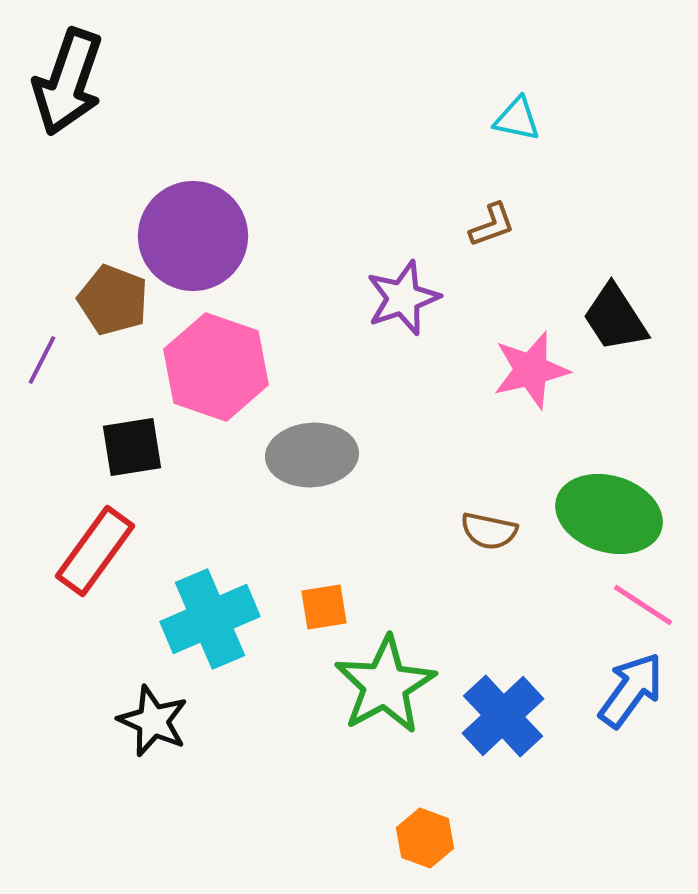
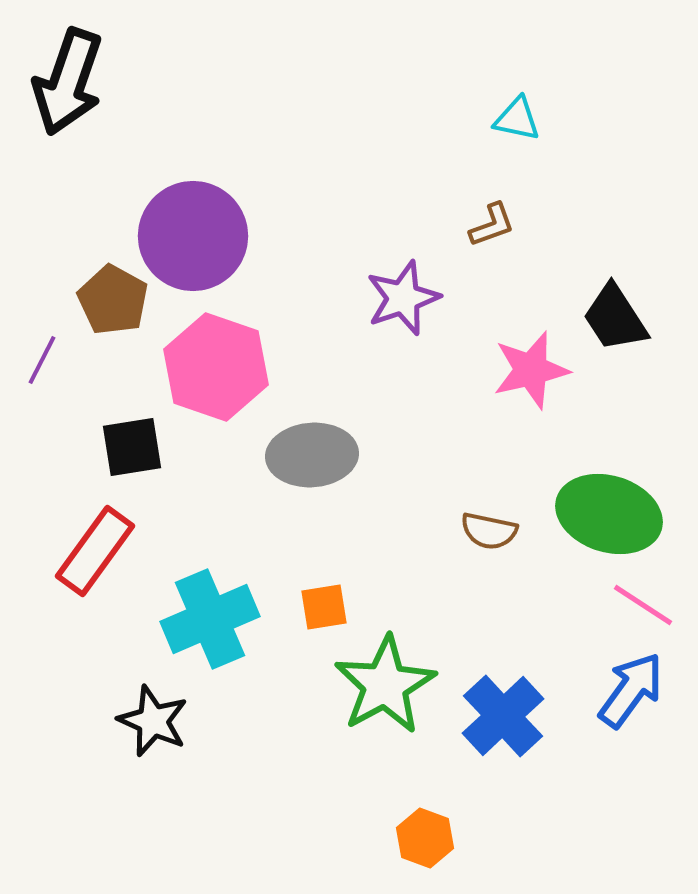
brown pentagon: rotated 8 degrees clockwise
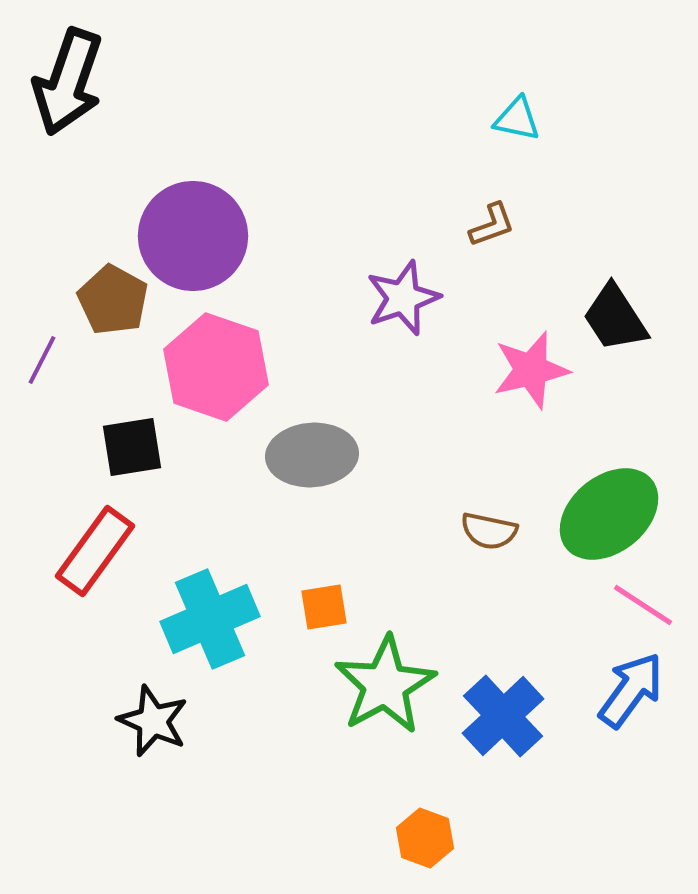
green ellipse: rotated 56 degrees counterclockwise
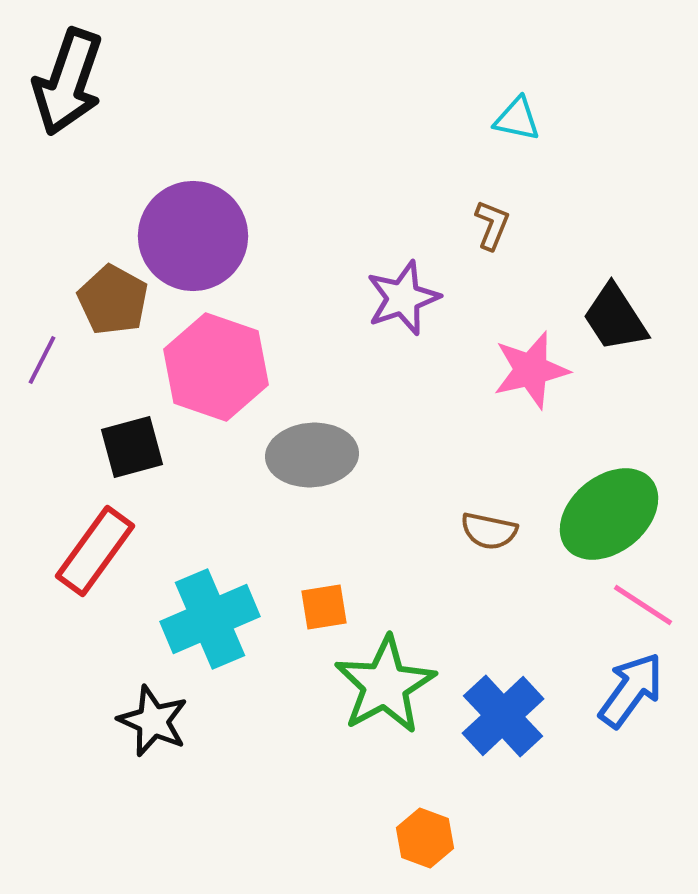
brown L-shape: rotated 48 degrees counterclockwise
black square: rotated 6 degrees counterclockwise
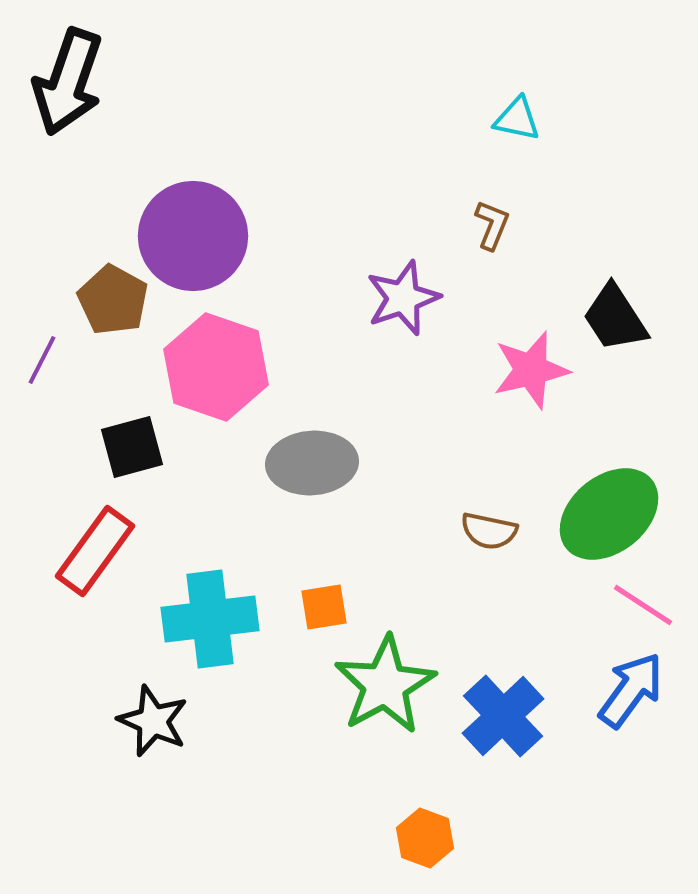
gray ellipse: moved 8 px down
cyan cross: rotated 16 degrees clockwise
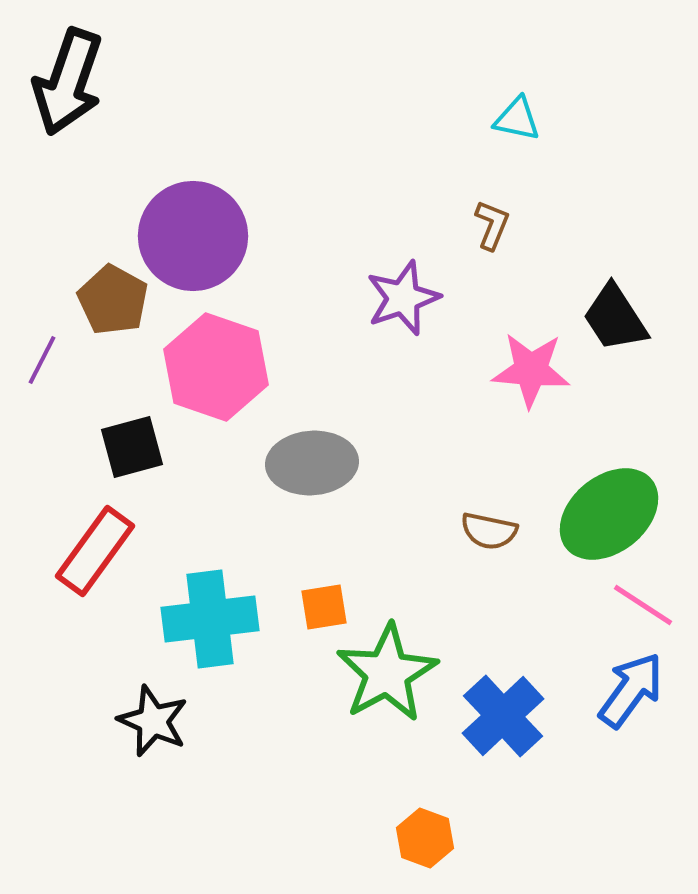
pink star: rotated 18 degrees clockwise
green star: moved 2 px right, 12 px up
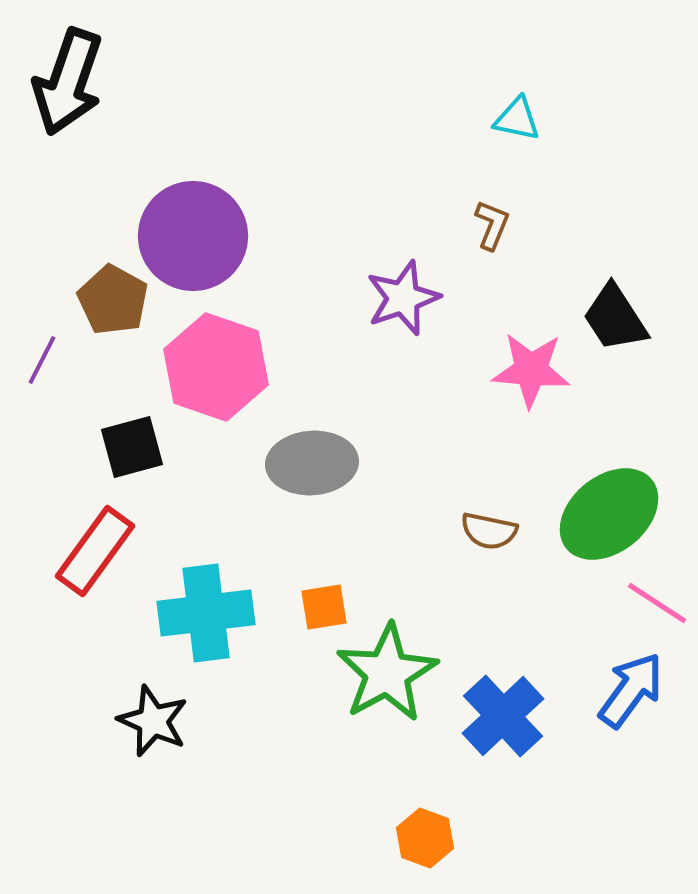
pink line: moved 14 px right, 2 px up
cyan cross: moved 4 px left, 6 px up
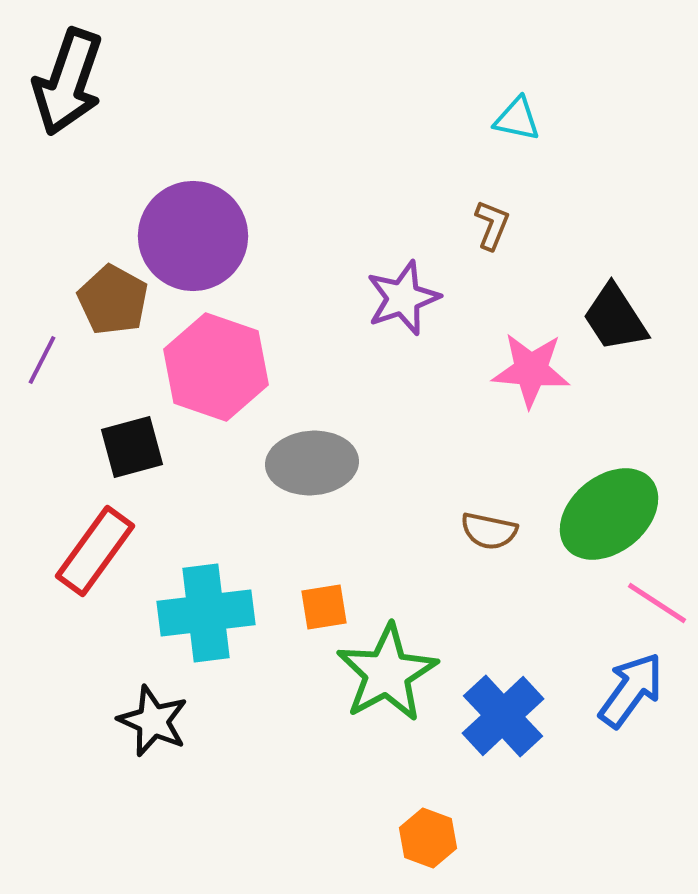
orange hexagon: moved 3 px right
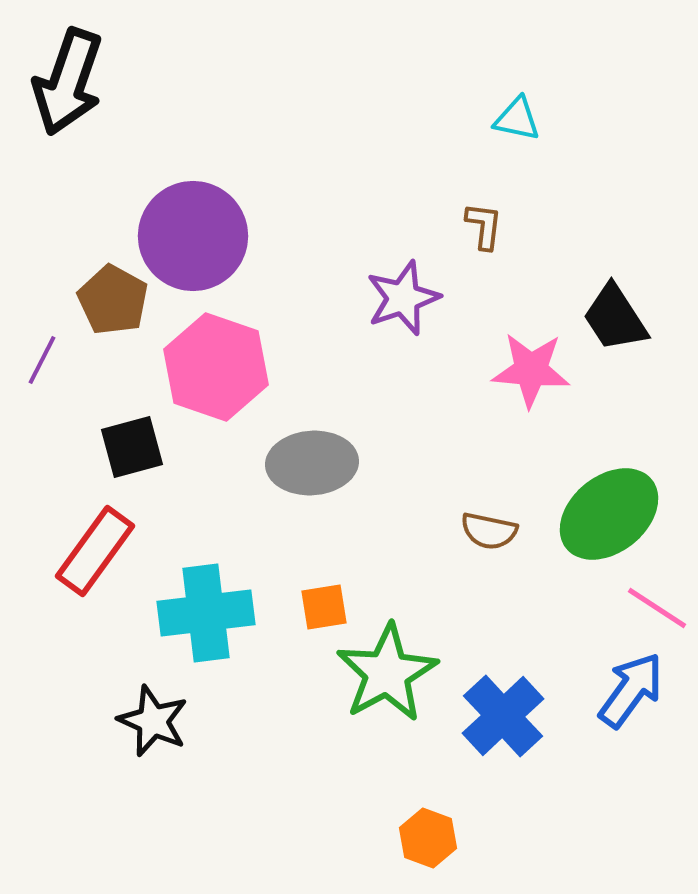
brown L-shape: moved 8 px left, 1 px down; rotated 15 degrees counterclockwise
pink line: moved 5 px down
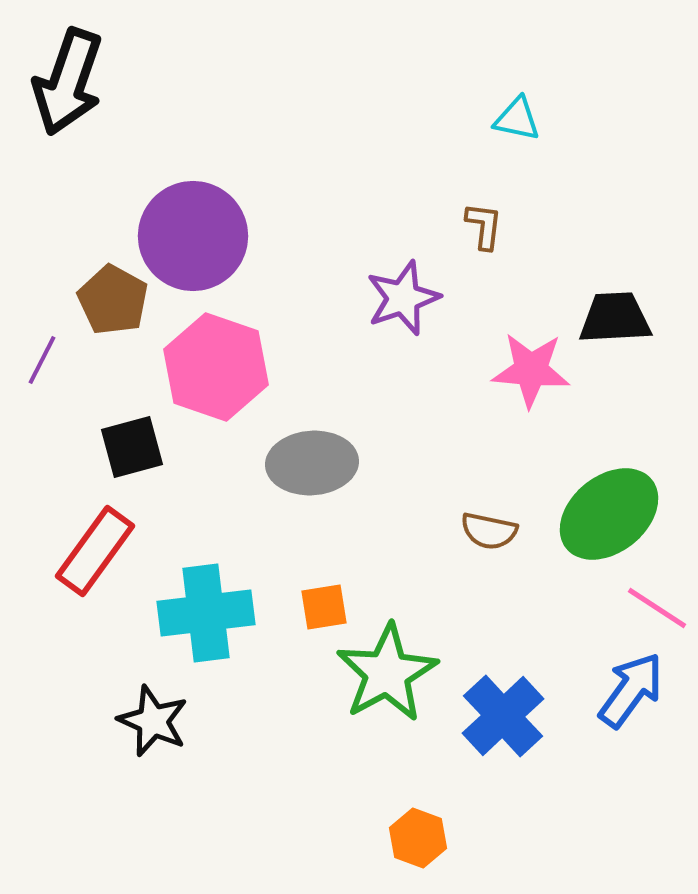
black trapezoid: rotated 120 degrees clockwise
orange hexagon: moved 10 px left
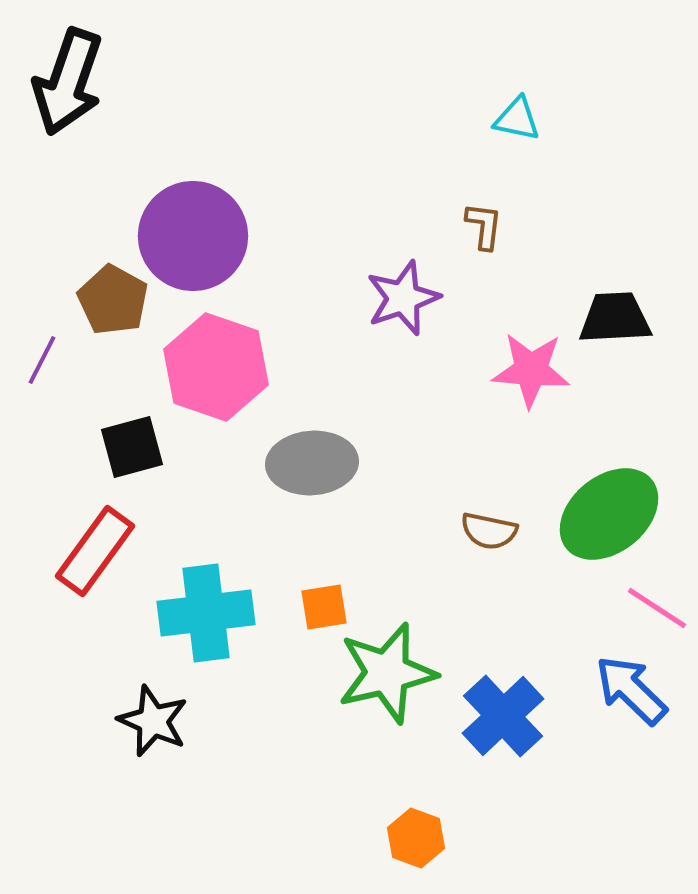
green star: rotated 16 degrees clockwise
blue arrow: rotated 82 degrees counterclockwise
orange hexagon: moved 2 px left
